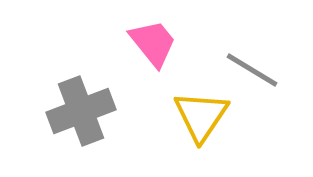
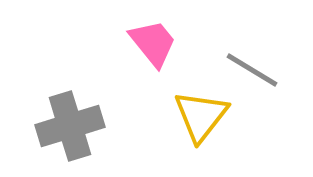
gray cross: moved 11 px left, 15 px down; rotated 4 degrees clockwise
yellow triangle: rotated 4 degrees clockwise
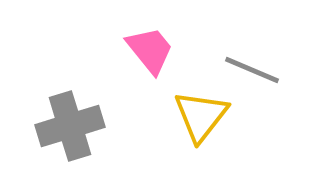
pink trapezoid: moved 3 px left, 7 px down
gray line: rotated 8 degrees counterclockwise
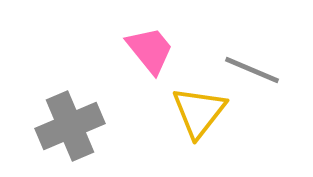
yellow triangle: moved 2 px left, 4 px up
gray cross: rotated 6 degrees counterclockwise
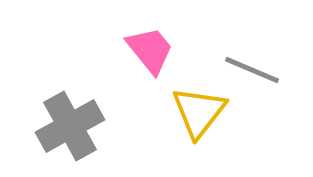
gray cross: rotated 6 degrees counterclockwise
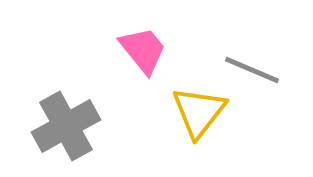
pink trapezoid: moved 7 px left
gray cross: moved 4 px left
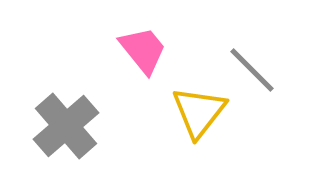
gray line: rotated 22 degrees clockwise
gray cross: rotated 12 degrees counterclockwise
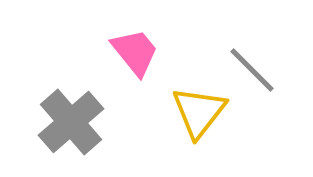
pink trapezoid: moved 8 px left, 2 px down
gray cross: moved 5 px right, 4 px up
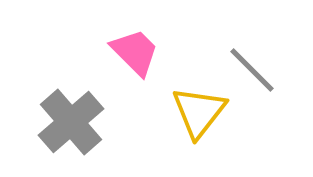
pink trapezoid: rotated 6 degrees counterclockwise
